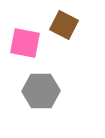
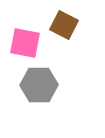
gray hexagon: moved 2 px left, 6 px up
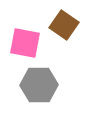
brown square: rotated 8 degrees clockwise
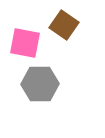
gray hexagon: moved 1 px right, 1 px up
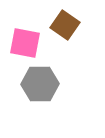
brown square: moved 1 px right
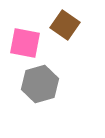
gray hexagon: rotated 15 degrees counterclockwise
